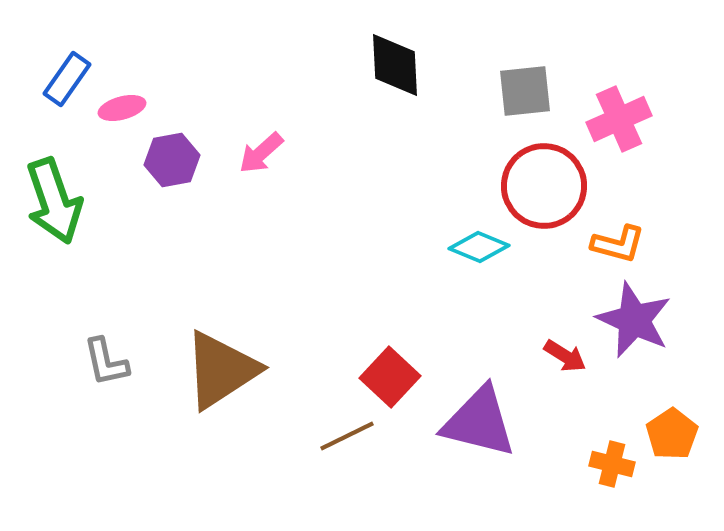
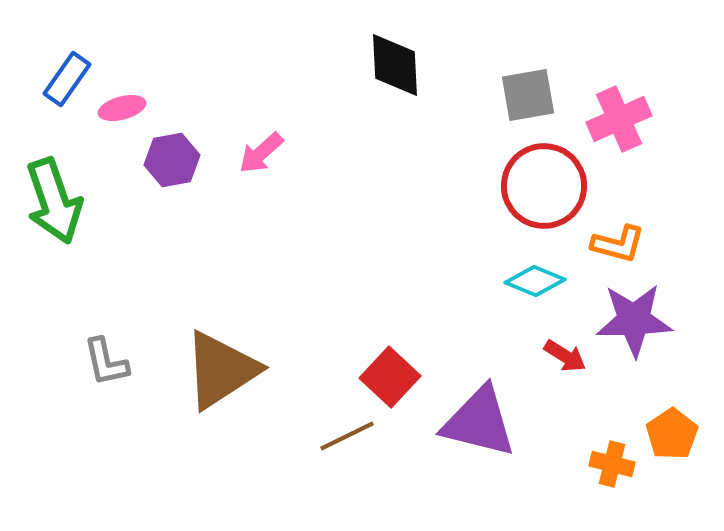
gray square: moved 3 px right, 4 px down; rotated 4 degrees counterclockwise
cyan diamond: moved 56 px right, 34 px down
purple star: rotated 26 degrees counterclockwise
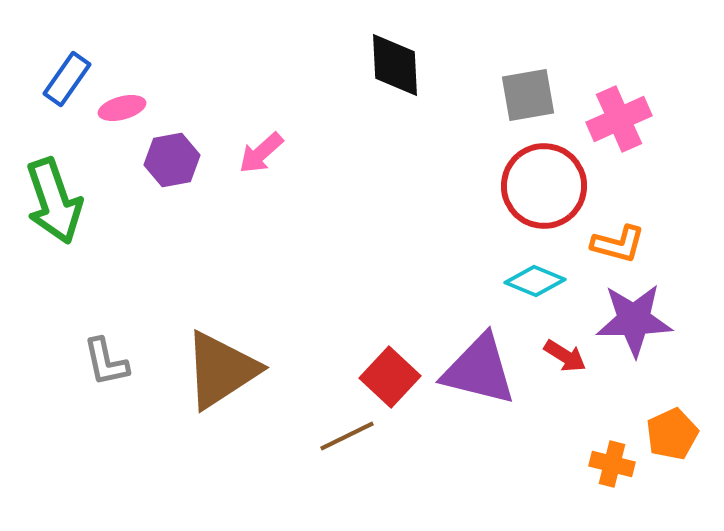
purple triangle: moved 52 px up
orange pentagon: rotated 9 degrees clockwise
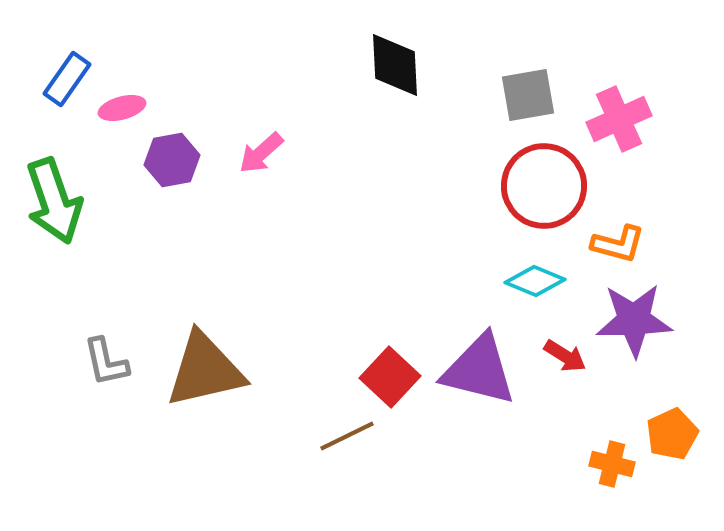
brown triangle: moved 16 px left; rotated 20 degrees clockwise
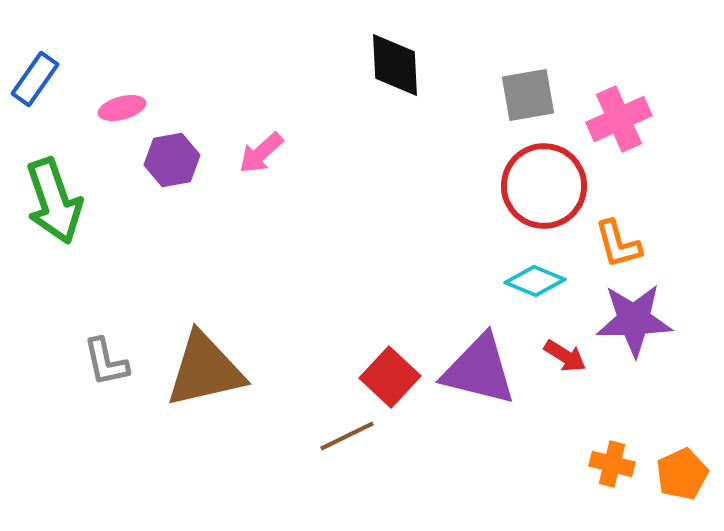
blue rectangle: moved 32 px left
orange L-shape: rotated 60 degrees clockwise
orange pentagon: moved 10 px right, 40 px down
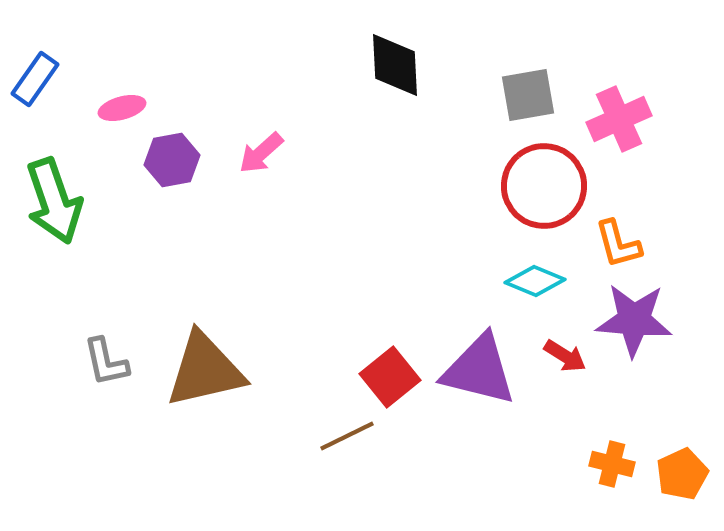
purple star: rotated 6 degrees clockwise
red square: rotated 8 degrees clockwise
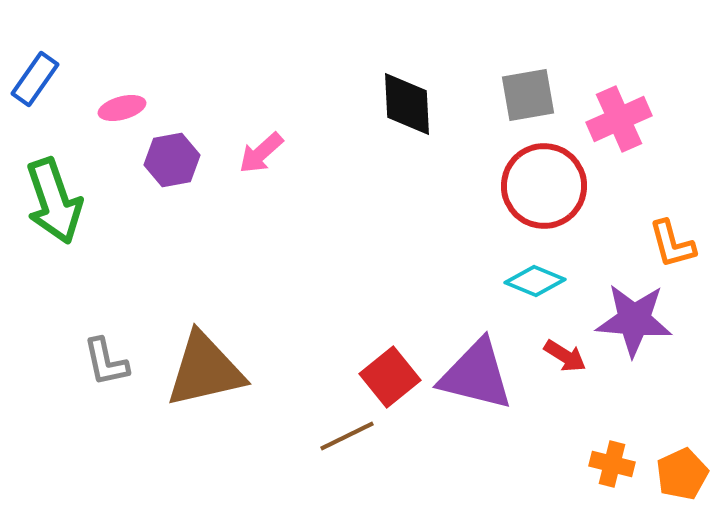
black diamond: moved 12 px right, 39 px down
orange L-shape: moved 54 px right
purple triangle: moved 3 px left, 5 px down
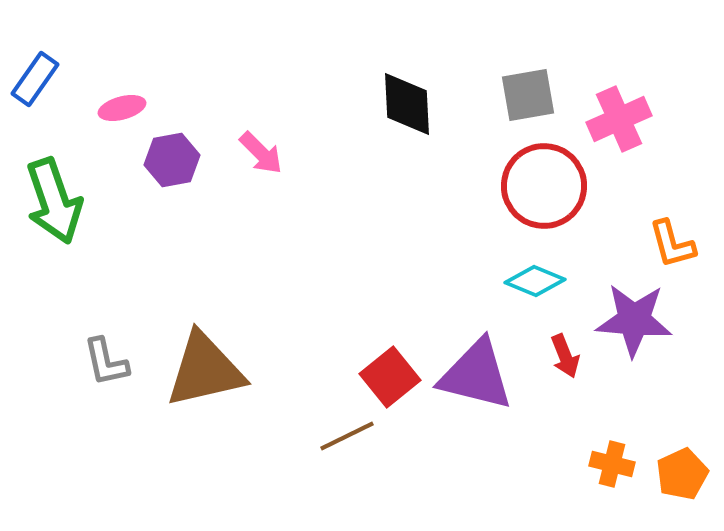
pink arrow: rotated 93 degrees counterclockwise
red arrow: rotated 36 degrees clockwise
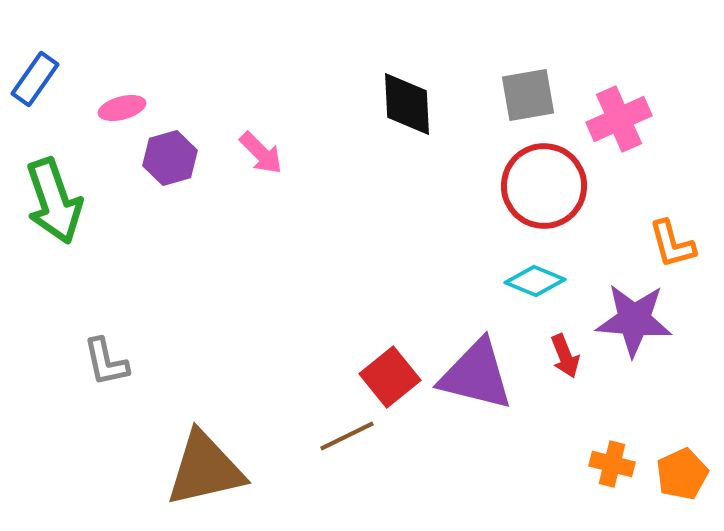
purple hexagon: moved 2 px left, 2 px up; rotated 6 degrees counterclockwise
brown triangle: moved 99 px down
